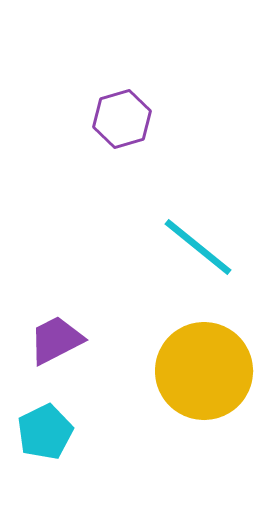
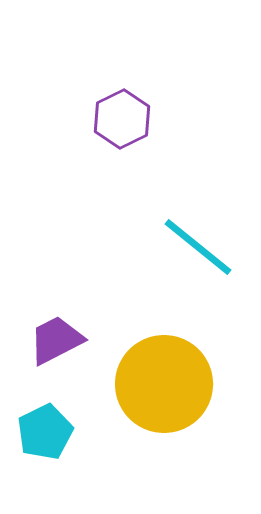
purple hexagon: rotated 10 degrees counterclockwise
yellow circle: moved 40 px left, 13 px down
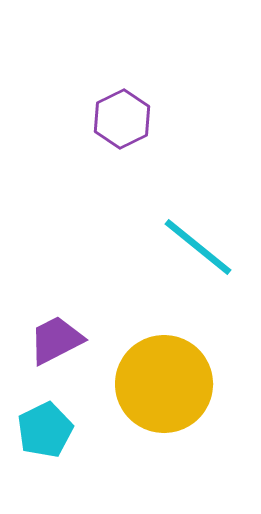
cyan pentagon: moved 2 px up
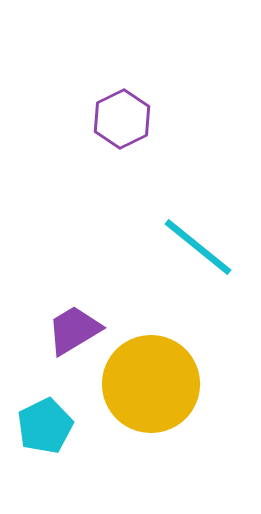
purple trapezoid: moved 18 px right, 10 px up; rotated 4 degrees counterclockwise
yellow circle: moved 13 px left
cyan pentagon: moved 4 px up
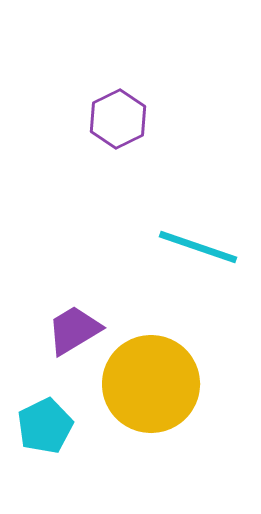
purple hexagon: moved 4 px left
cyan line: rotated 20 degrees counterclockwise
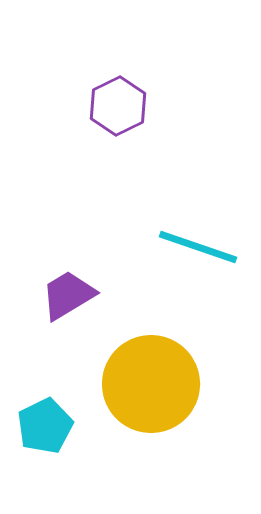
purple hexagon: moved 13 px up
purple trapezoid: moved 6 px left, 35 px up
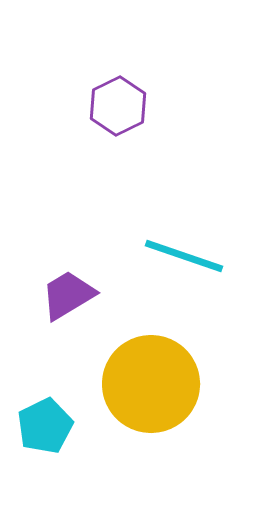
cyan line: moved 14 px left, 9 px down
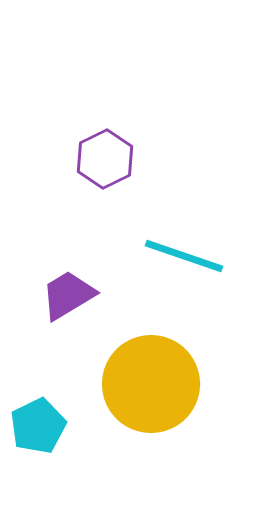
purple hexagon: moved 13 px left, 53 px down
cyan pentagon: moved 7 px left
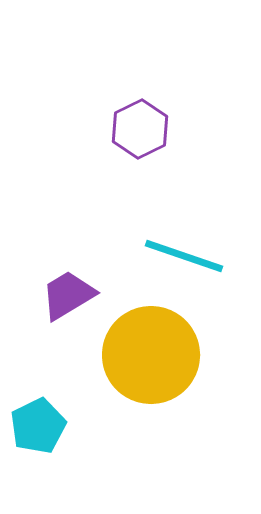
purple hexagon: moved 35 px right, 30 px up
yellow circle: moved 29 px up
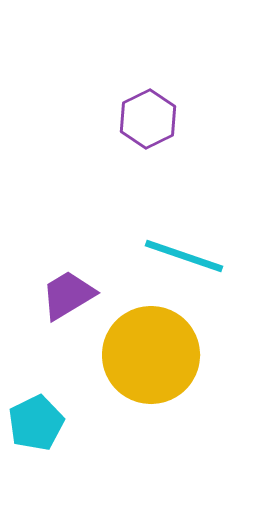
purple hexagon: moved 8 px right, 10 px up
cyan pentagon: moved 2 px left, 3 px up
